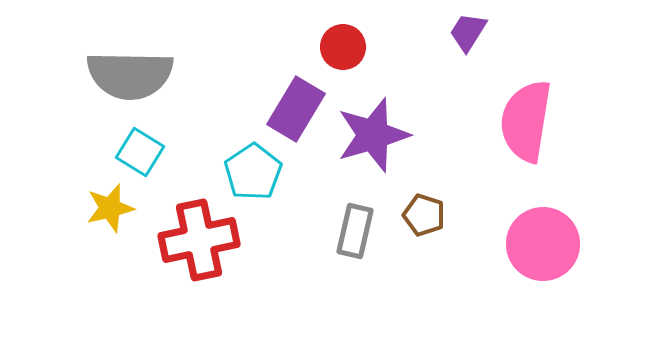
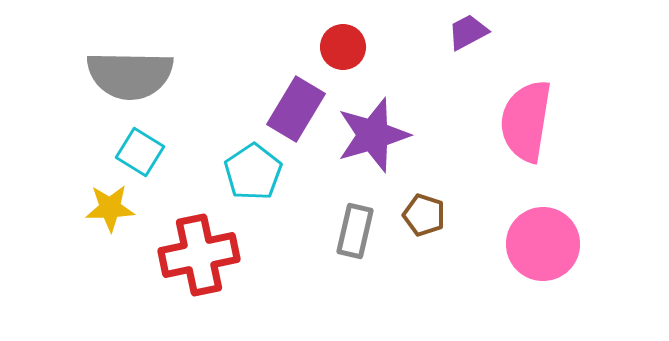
purple trapezoid: rotated 30 degrees clockwise
yellow star: rotated 12 degrees clockwise
red cross: moved 15 px down
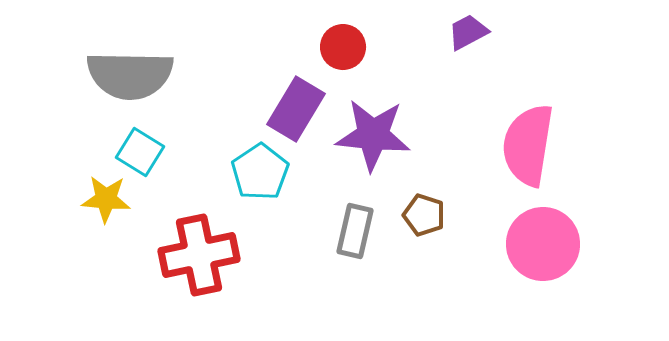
pink semicircle: moved 2 px right, 24 px down
purple star: rotated 22 degrees clockwise
cyan pentagon: moved 7 px right
yellow star: moved 4 px left, 9 px up; rotated 6 degrees clockwise
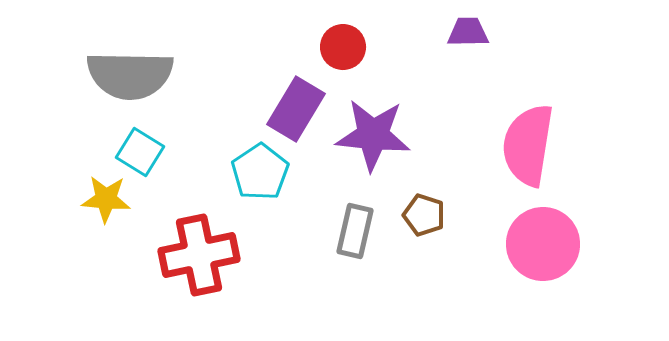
purple trapezoid: rotated 27 degrees clockwise
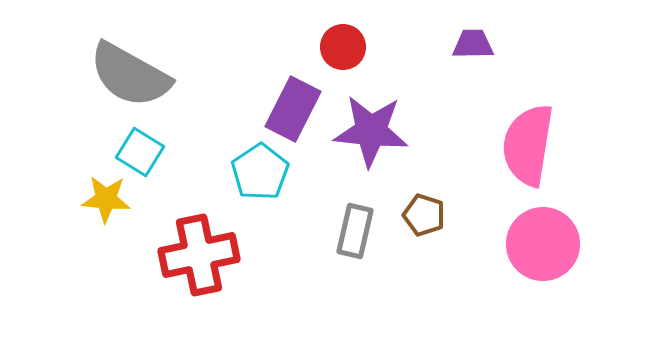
purple trapezoid: moved 5 px right, 12 px down
gray semicircle: rotated 28 degrees clockwise
purple rectangle: moved 3 px left; rotated 4 degrees counterclockwise
purple star: moved 2 px left, 4 px up
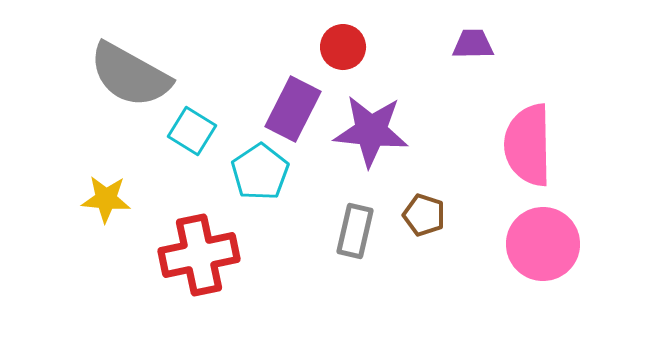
pink semicircle: rotated 10 degrees counterclockwise
cyan square: moved 52 px right, 21 px up
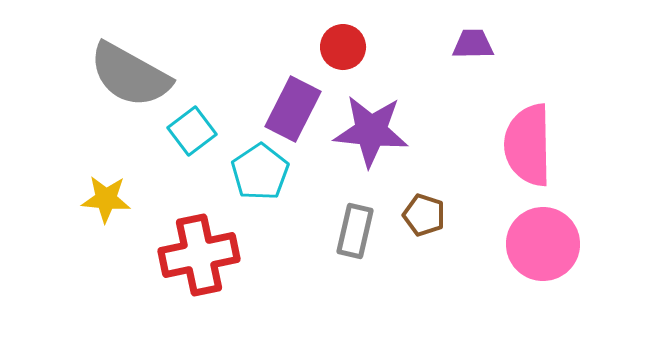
cyan square: rotated 21 degrees clockwise
